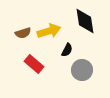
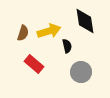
brown semicircle: rotated 56 degrees counterclockwise
black semicircle: moved 4 px up; rotated 40 degrees counterclockwise
gray circle: moved 1 px left, 2 px down
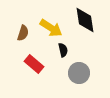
black diamond: moved 1 px up
yellow arrow: moved 2 px right, 3 px up; rotated 50 degrees clockwise
black semicircle: moved 4 px left, 4 px down
gray circle: moved 2 px left, 1 px down
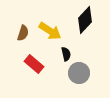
black diamond: rotated 52 degrees clockwise
yellow arrow: moved 1 px left, 3 px down
black semicircle: moved 3 px right, 4 px down
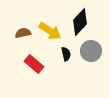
black diamond: moved 5 px left, 2 px down
brown semicircle: rotated 119 degrees counterclockwise
gray circle: moved 12 px right, 22 px up
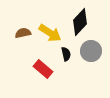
yellow arrow: moved 2 px down
red rectangle: moved 9 px right, 5 px down
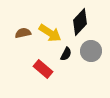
black semicircle: rotated 40 degrees clockwise
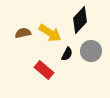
black diamond: moved 2 px up
black semicircle: moved 1 px right
red rectangle: moved 1 px right, 1 px down
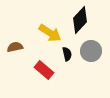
brown semicircle: moved 8 px left, 14 px down
black semicircle: rotated 40 degrees counterclockwise
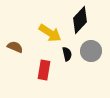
brown semicircle: rotated 35 degrees clockwise
red rectangle: rotated 60 degrees clockwise
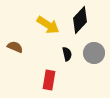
yellow arrow: moved 2 px left, 8 px up
gray circle: moved 3 px right, 2 px down
red rectangle: moved 5 px right, 10 px down
